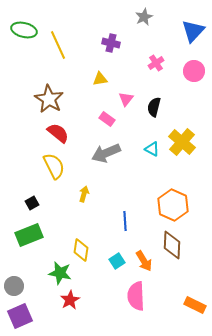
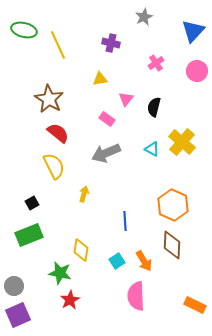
pink circle: moved 3 px right
purple square: moved 2 px left, 1 px up
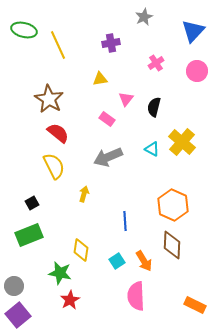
purple cross: rotated 24 degrees counterclockwise
gray arrow: moved 2 px right, 4 px down
purple square: rotated 15 degrees counterclockwise
